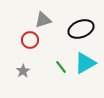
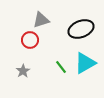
gray triangle: moved 2 px left
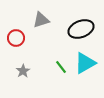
red circle: moved 14 px left, 2 px up
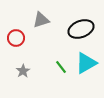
cyan triangle: moved 1 px right
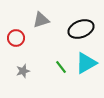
gray star: rotated 16 degrees clockwise
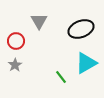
gray triangle: moved 2 px left, 1 px down; rotated 42 degrees counterclockwise
red circle: moved 3 px down
green line: moved 10 px down
gray star: moved 8 px left, 6 px up; rotated 16 degrees counterclockwise
